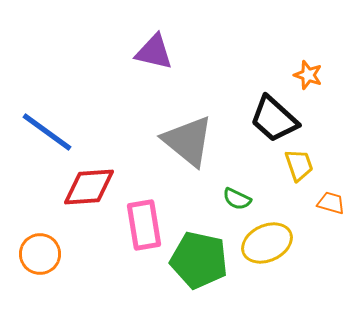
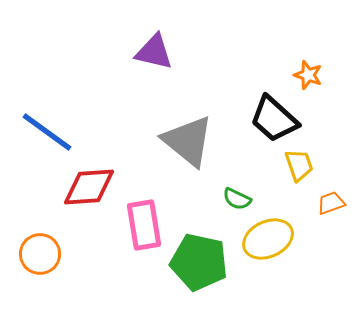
orange trapezoid: rotated 36 degrees counterclockwise
yellow ellipse: moved 1 px right, 4 px up
green pentagon: moved 2 px down
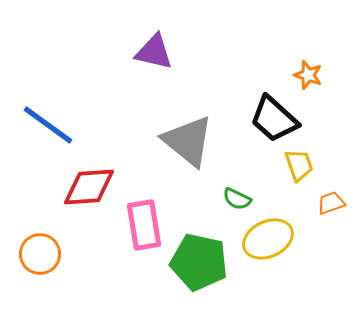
blue line: moved 1 px right, 7 px up
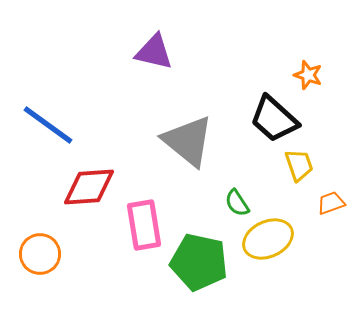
green semicircle: moved 4 px down; rotated 32 degrees clockwise
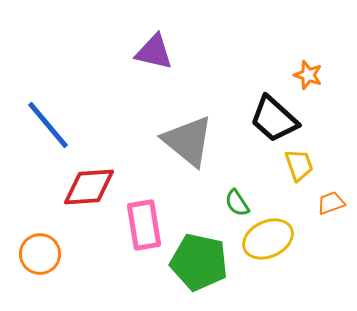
blue line: rotated 14 degrees clockwise
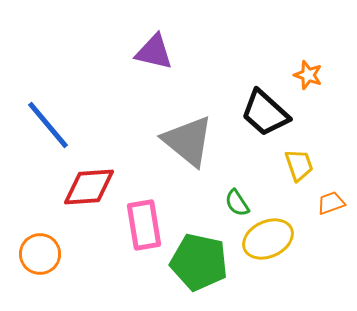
black trapezoid: moved 9 px left, 6 px up
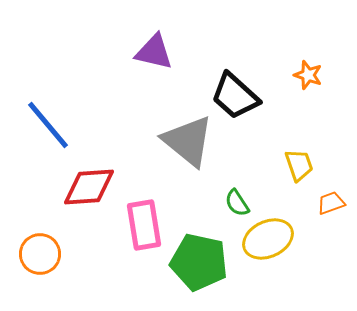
black trapezoid: moved 30 px left, 17 px up
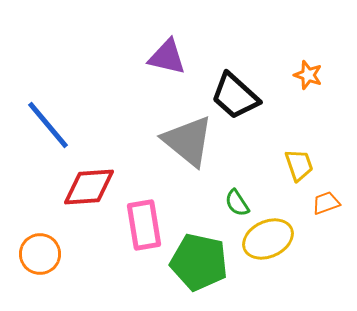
purple triangle: moved 13 px right, 5 px down
orange trapezoid: moved 5 px left
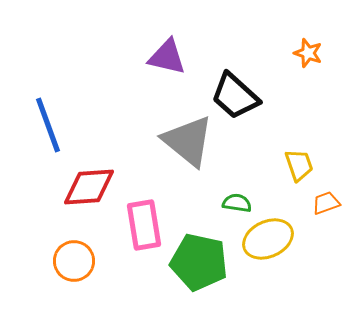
orange star: moved 22 px up
blue line: rotated 20 degrees clockwise
green semicircle: rotated 132 degrees clockwise
orange circle: moved 34 px right, 7 px down
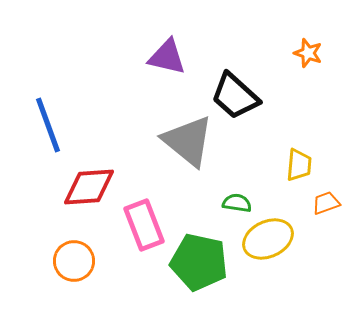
yellow trapezoid: rotated 24 degrees clockwise
pink rectangle: rotated 12 degrees counterclockwise
